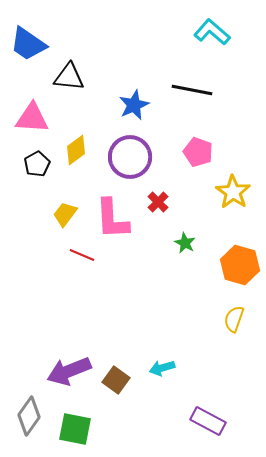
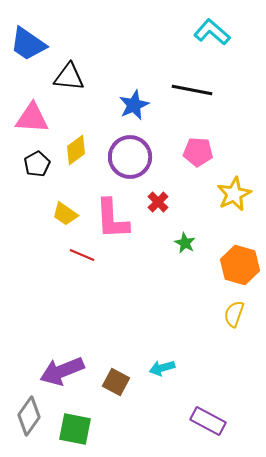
pink pentagon: rotated 16 degrees counterclockwise
yellow star: moved 1 px right, 2 px down; rotated 12 degrees clockwise
yellow trapezoid: rotated 92 degrees counterclockwise
yellow semicircle: moved 5 px up
purple arrow: moved 7 px left
brown square: moved 2 px down; rotated 8 degrees counterclockwise
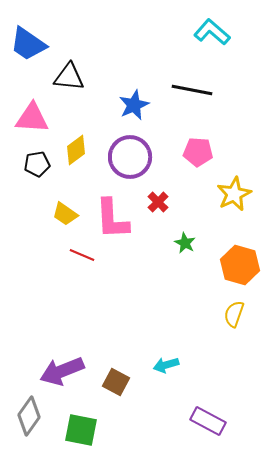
black pentagon: rotated 20 degrees clockwise
cyan arrow: moved 4 px right, 3 px up
green square: moved 6 px right, 1 px down
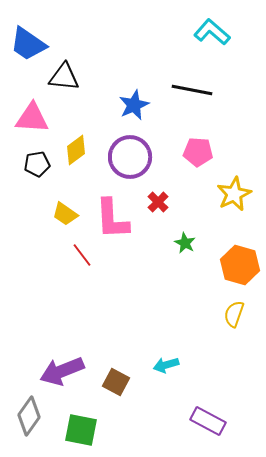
black triangle: moved 5 px left
red line: rotated 30 degrees clockwise
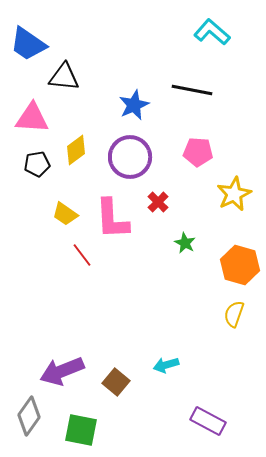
brown square: rotated 12 degrees clockwise
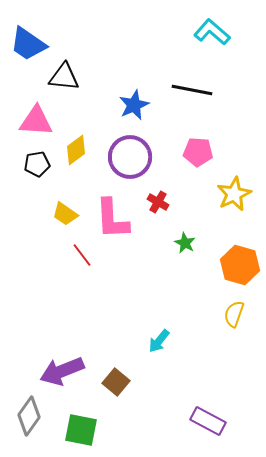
pink triangle: moved 4 px right, 3 px down
red cross: rotated 15 degrees counterclockwise
cyan arrow: moved 7 px left, 24 px up; rotated 35 degrees counterclockwise
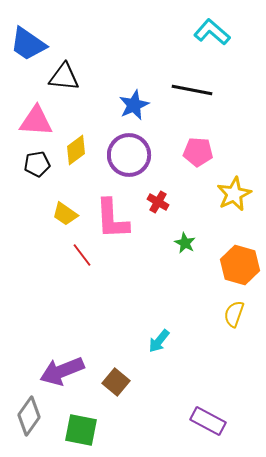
purple circle: moved 1 px left, 2 px up
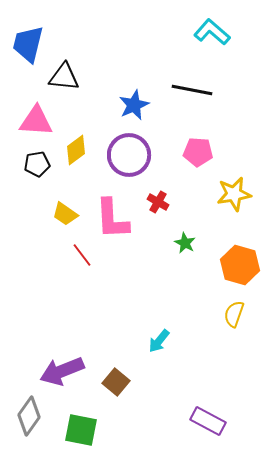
blue trapezoid: rotated 69 degrees clockwise
yellow star: rotated 16 degrees clockwise
